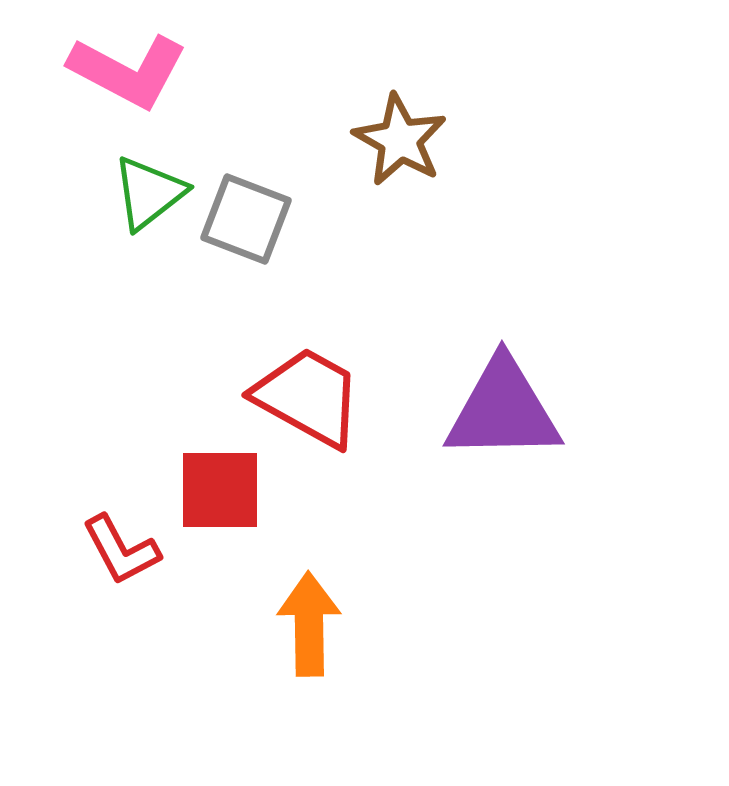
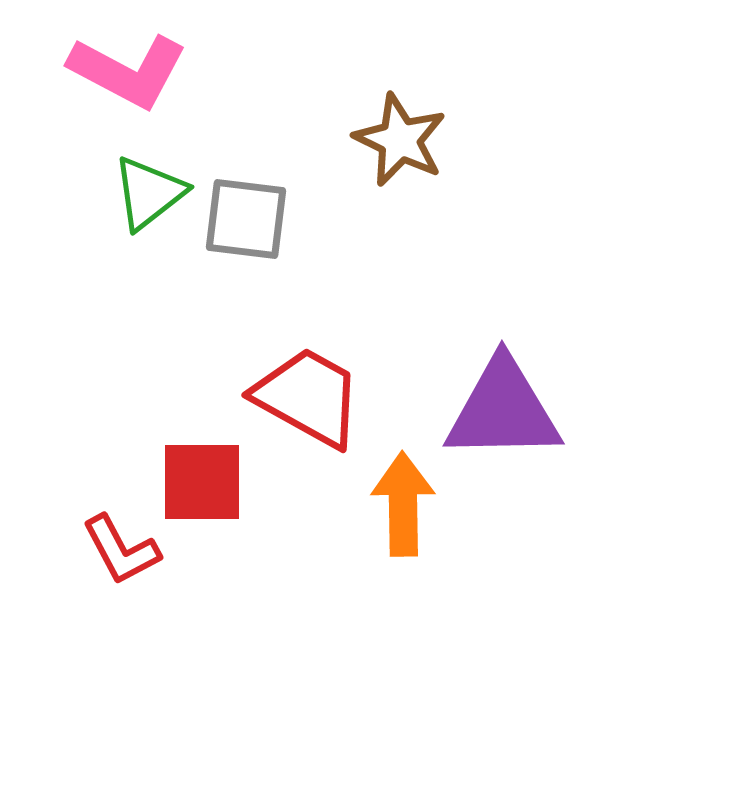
brown star: rotated 4 degrees counterclockwise
gray square: rotated 14 degrees counterclockwise
red square: moved 18 px left, 8 px up
orange arrow: moved 94 px right, 120 px up
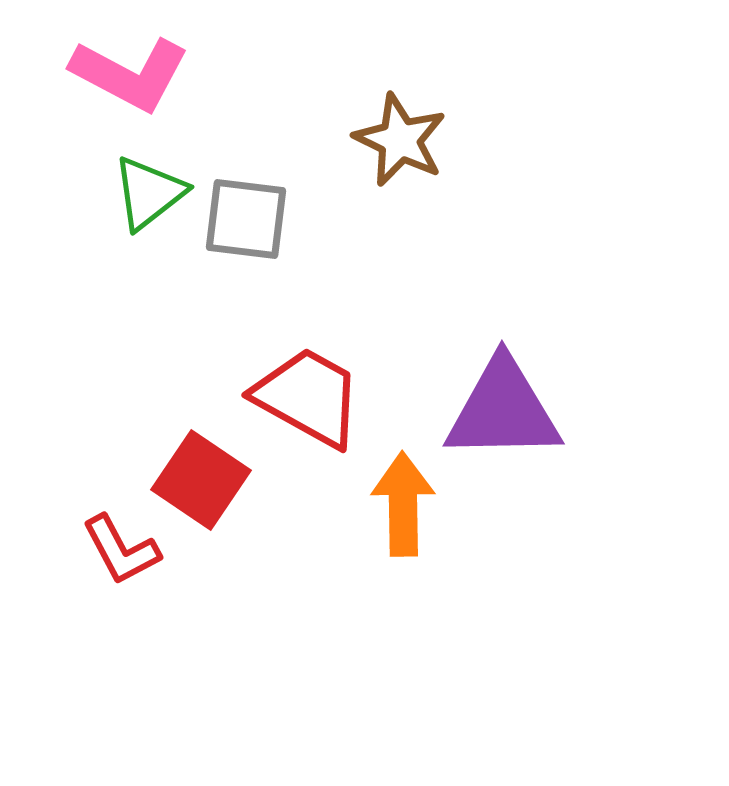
pink L-shape: moved 2 px right, 3 px down
red square: moved 1 px left, 2 px up; rotated 34 degrees clockwise
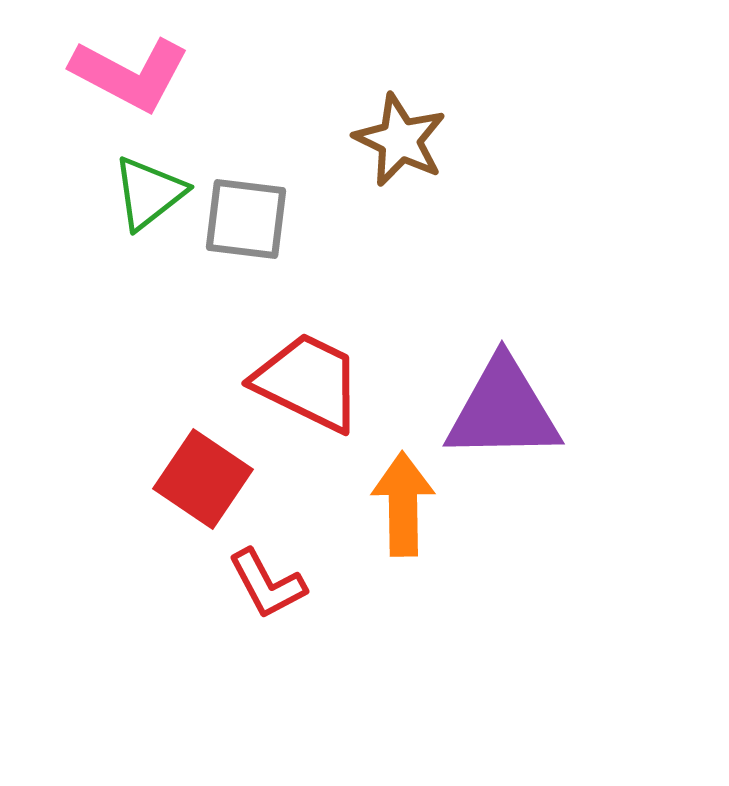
red trapezoid: moved 15 px up; rotated 3 degrees counterclockwise
red square: moved 2 px right, 1 px up
red L-shape: moved 146 px right, 34 px down
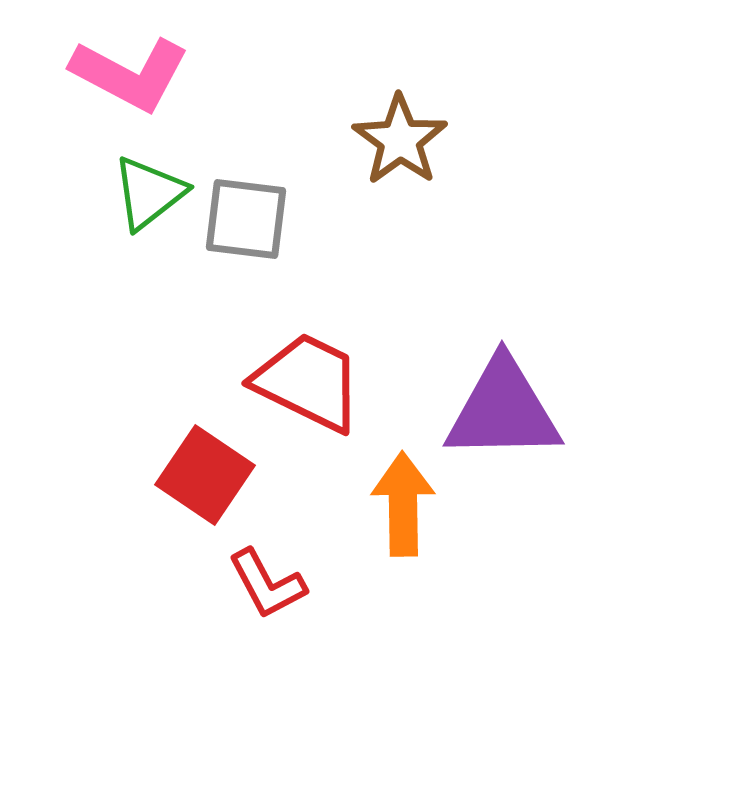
brown star: rotated 10 degrees clockwise
red square: moved 2 px right, 4 px up
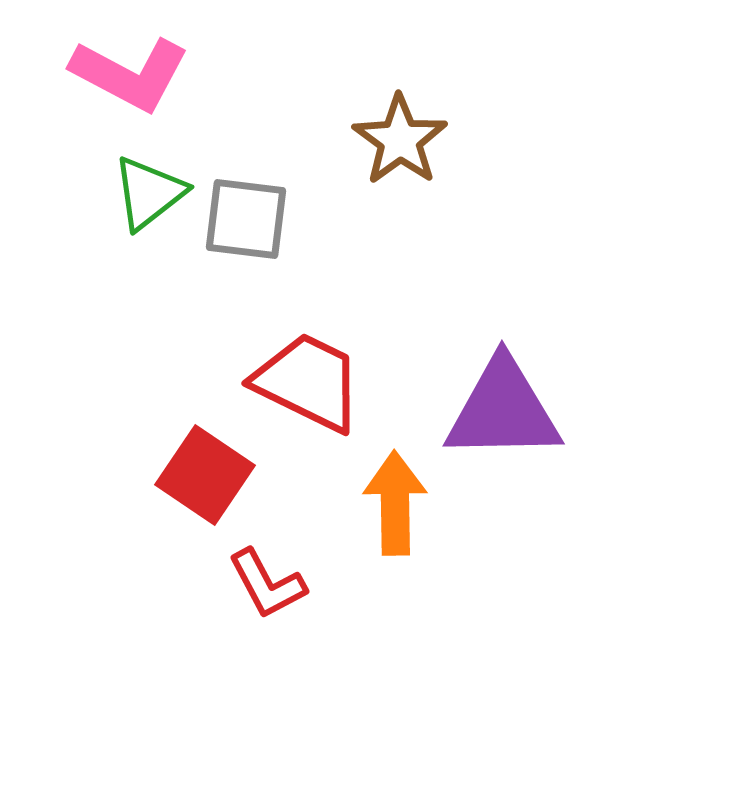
orange arrow: moved 8 px left, 1 px up
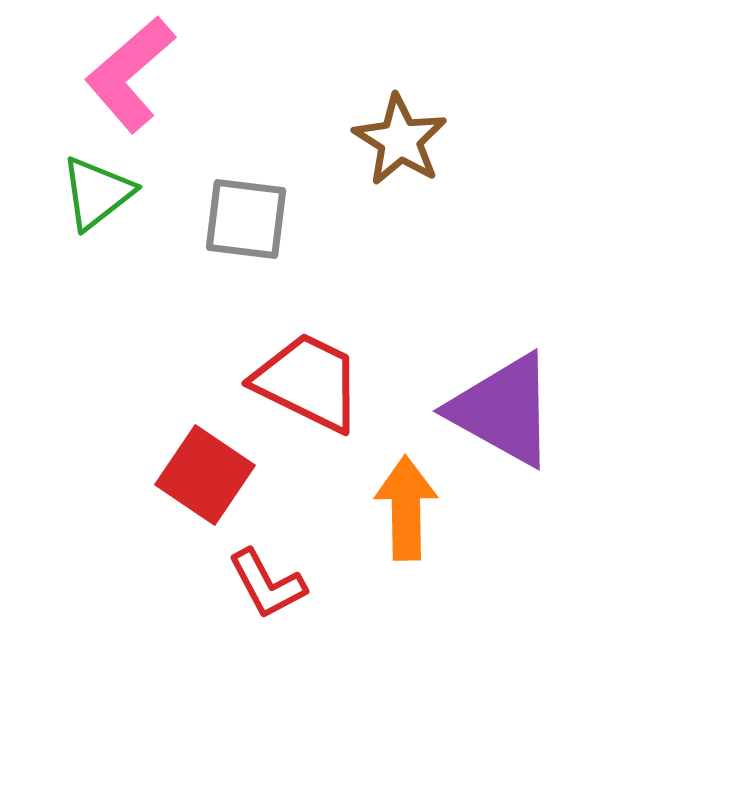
pink L-shape: rotated 111 degrees clockwise
brown star: rotated 4 degrees counterclockwise
green triangle: moved 52 px left
purple triangle: rotated 30 degrees clockwise
orange arrow: moved 11 px right, 5 px down
